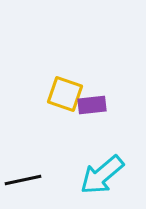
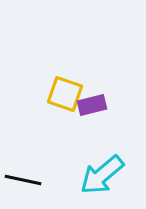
purple rectangle: rotated 8 degrees counterclockwise
black line: rotated 24 degrees clockwise
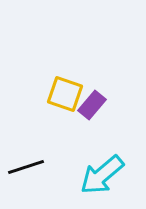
purple rectangle: rotated 36 degrees counterclockwise
black line: moved 3 px right, 13 px up; rotated 30 degrees counterclockwise
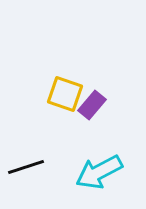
cyan arrow: moved 3 px left, 3 px up; rotated 12 degrees clockwise
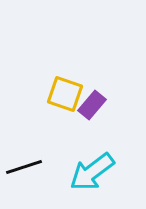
black line: moved 2 px left
cyan arrow: moved 7 px left; rotated 9 degrees counterclockwise
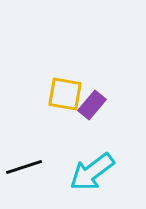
yellow square: rotated 9 degrees counterclockwise
